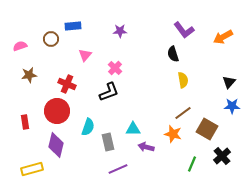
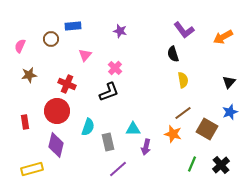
purple star: rotated 16 degrees clockwise
pink semicircle: rotated 48 degrees counterclockwise
blue star: moved 2 px left, 6 px down; rotated 21 degrees counterclockwise
purple arrow: rotated 91 degrees counterclockwise
black cross: moved 1 px left, 9 px down
purple line: rotated 18 degrees counterclockwise
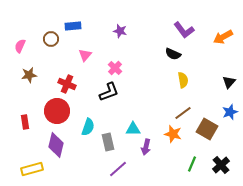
black semicircle: rotated 49 degrees counterclockwise
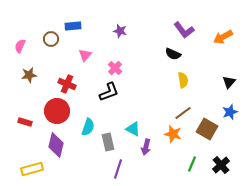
red rectangle: rotated 64 degrees counterclockwise
cyan triangle: rotated 28 degrees clockwise
purple line: rotated 30 degrees counterclockwise
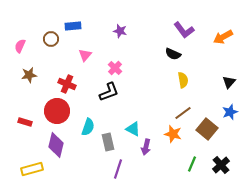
brown square: rotated 10 degrees clockwise
